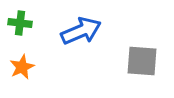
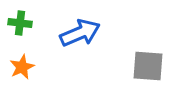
blue arrow: moved 1 px left, 2 px down
gray square: moved 6 px right, 5 px down
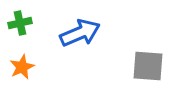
green cross: rotated 20 degrees counterclockwise
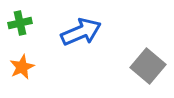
blue arrow: moved 1 px right, 1 px up
gray square: rotated 36 degrees clockwise
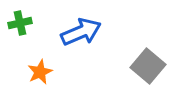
orange star: moved 18 px right, 5 px down
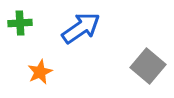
green cross: rotated 10 degrees clockwise
blue arrow: moved 4 px up; rotated 12 degrees counterclockwise
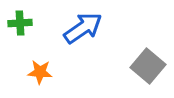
blue arrow: moved 2 px right
orange star: rotated 30 degrees clockwise
